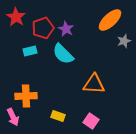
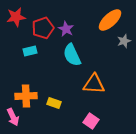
red star: rotated 30 degrees clockwise
cyan semicircle: moved 9 px right, 1 px down; rotated 20 degrees clockwise
yellow rectangle: moved 4 px left, 13 px up
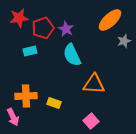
red star: moved 3 px right, 1 px down
pink square: rotated 14 degrees clockwise
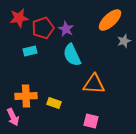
pink square: rotated 35 degrees counterclockwise
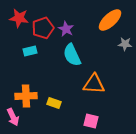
red star: rotated 18 degrees clockwise
gray star: moved 1 px right, 3 px down; rotated 24 degrees clockwise
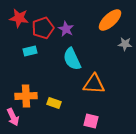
cyan semicircle: moved 4 px down
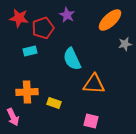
purple star: moved 1 px right, 14 px up
gray star: rotated 16 degrees counterclockwise
orange cross: moved 1 px right, 4 px up
